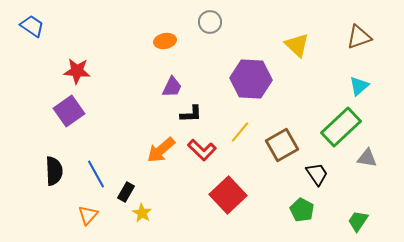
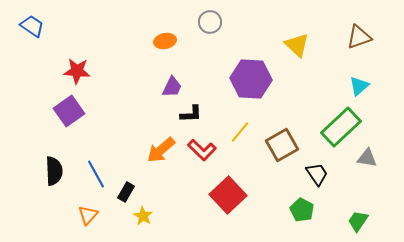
yellow star: moved 1 px right, 3 px down
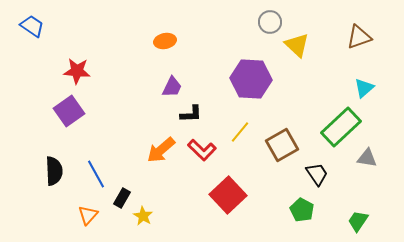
gray circle: moved 60 px right
cyan triangle: moved 5 px right, 2 px down
black rectangle: moved 4 px left, 6 px down
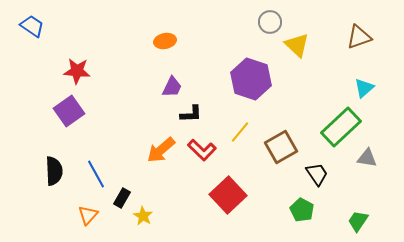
purple hexagon: rotated 15 degrees clockwise
brown square: moved 1 px left, 2 px down
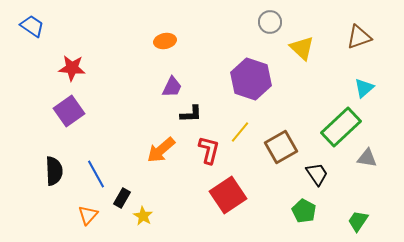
yellow triangle: moved 5 px right, 3 px down
red star: moved 5 px left, 3 px up
red L-shape: moved 7 px right; rotated 120 degrees counterclockwise
red square: rotated 9 degrees clockwise
green pentagon: moved 2 px right, 1 px down
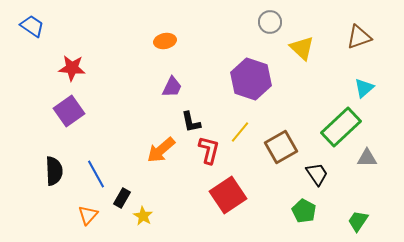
black L-shape: moved 8 px down; rotated 80 degrees clockwise
gray triangle: rotated 10 degrees counterclockwise
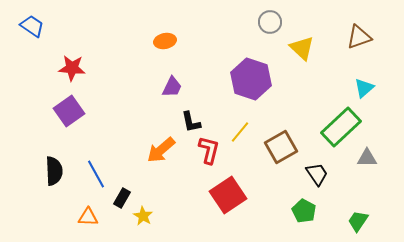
orange triangle: moved 2 px down; rotated 50 degrees clockwise
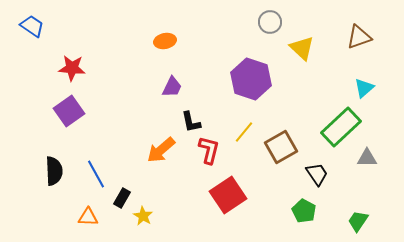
yellow line: moved 4 px right
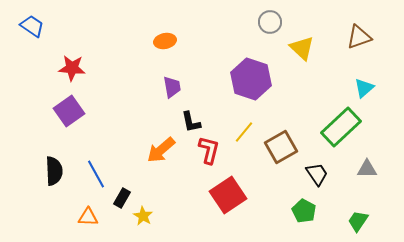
purple trapezoid: rotated 35 degrees counterclockwise
gray triangle: moved 11 px down
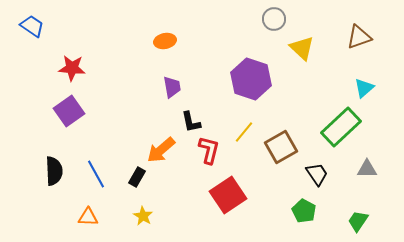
gray circle: moved 4 px right, 3 px up
black rectangle: moved 15 px right, 21 px up
